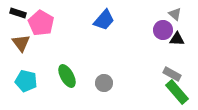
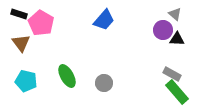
black rectangle: moved 1 px right, 1 px down
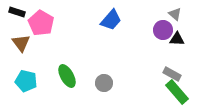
black rectangle: moved 2 px left, 2 px up
blue trapezoid: moved 7 px right
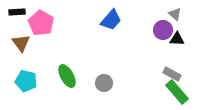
black rectangle: rotated 21 degrees counterclockwise
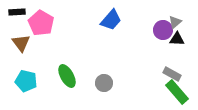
gray triangle: moved 8 px down; rotated 40 degrees clockwise
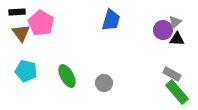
blue trapezoid: rotated 25 degrees counterclockwise
brown triangle: moved 10 px up
cyan pentagon: moved 10 px up
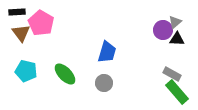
blue trapezoid: moved 4 px left, 32 px down
green ellipse: moved 2 px left, 2 px up; rotated 15 degrees counterclockwise
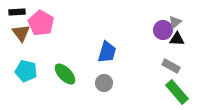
gray rectangle: moved 1 px left, 8 px up
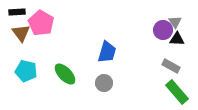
gray triangle: rotated 24 degrees counterclockwise
